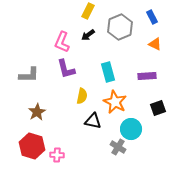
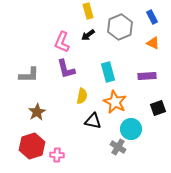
yellow rectangle: rotated 42 degrees counterclockwise
orange triangle: moved 2 px left, 1 px up
red hexagon: rotated 25 degrees clockwise
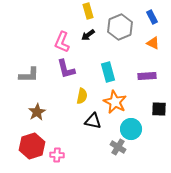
black square: moved 1 px right, 1 px down; rotated 21 degrees clockwise
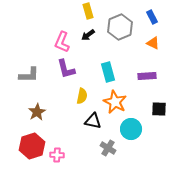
gray cross: moved 10 px left, 1 px down
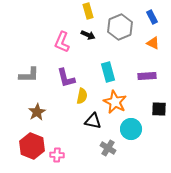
black arrow: rotated 120 degrees counterclockwise
purple L-shape: moved 9 px down
red hexagon: rotated 20 degrees counterclockwise
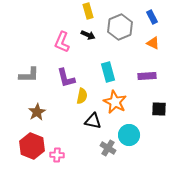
cyan circle: moved 2 px left, 6 px down
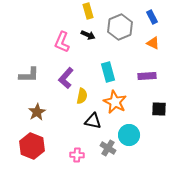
purple L-shape: rotated 55 degrees clockwise
pink cross: moved 20 px right
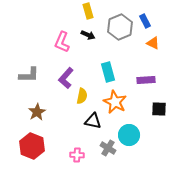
blue rectangle: moved 7 px left, 4 px down
purple rectangle: moved 1 px left, 4 px down
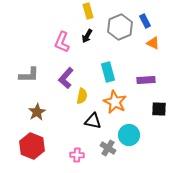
black arrow: moved 1 px left, 1 px down; rotated 96 degrees clockwise
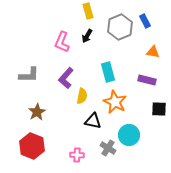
orange triangle: moved 9 px down; rotated 16 degrees counterclockwise
purple rectangle: moved 1 px right; rotated 18 degrees clockwise
